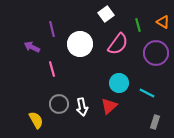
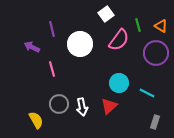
orange triangle: moved 2 px left, 4 px down
pink semicircle: moved 1 px right, 4 px up
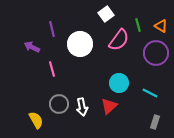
cyan line: moved 3 px right
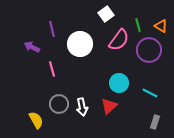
purple circle: moved 7 px left, 3 px up
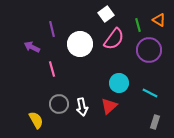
orange triangle: moved 2 px left, 6 px up
pink semicircle: moved 5 px left, 1 px up
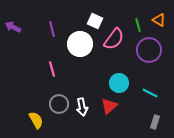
white square: moved 11 px left, 7 px down; rotated 28 degrees counterclockwise
purple arrow: moved 19 px left, 20 px up
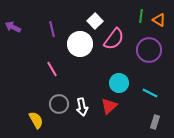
white square: rotated 21 degrees clockwise
green line: moved 3 px right, 9 px up; rotated 24 degrees clockwise
pink line: rotated 14 degrees counterclockwise
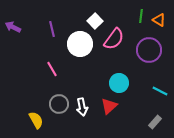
cyan line: moved 10 px right, 2 px up
gray rectangle: rotated 24 degrees clockwise
